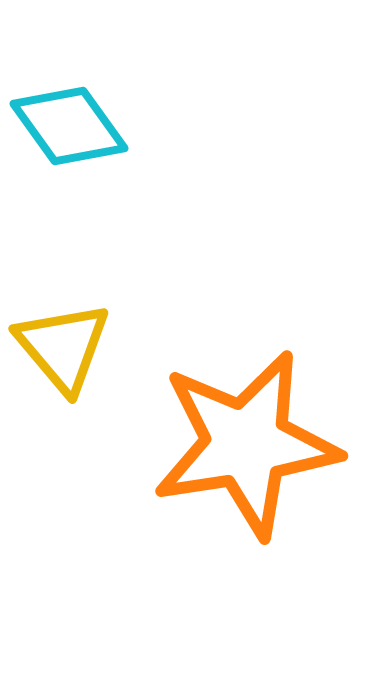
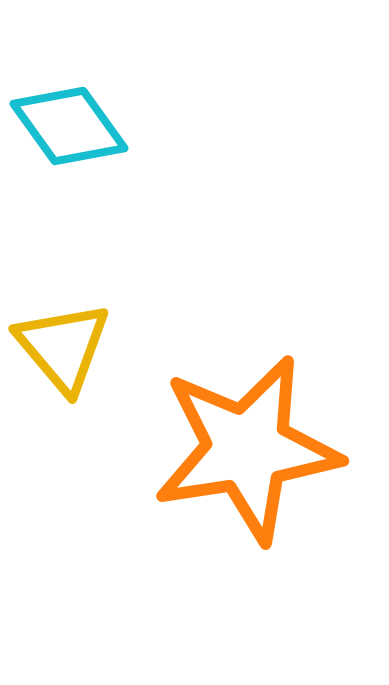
orange star: moved 1 px right, 5 px down
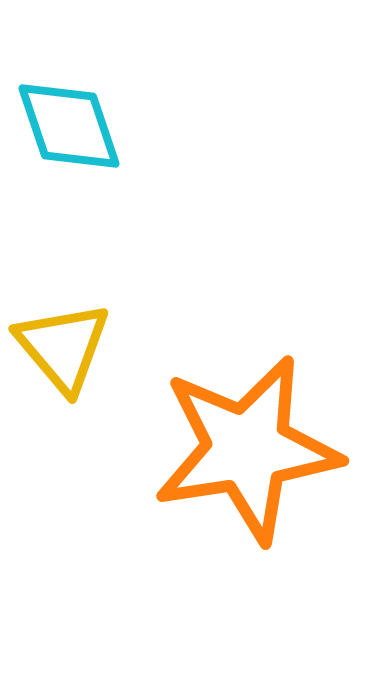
cyan diamond: rotated 17 degrees clockwise
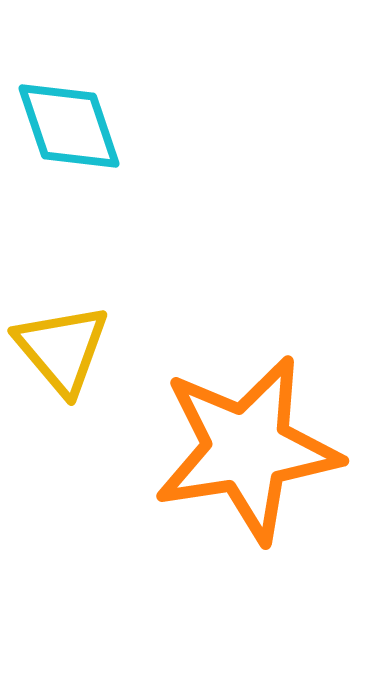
yellow triangle: moved 1 px left, 2 px down
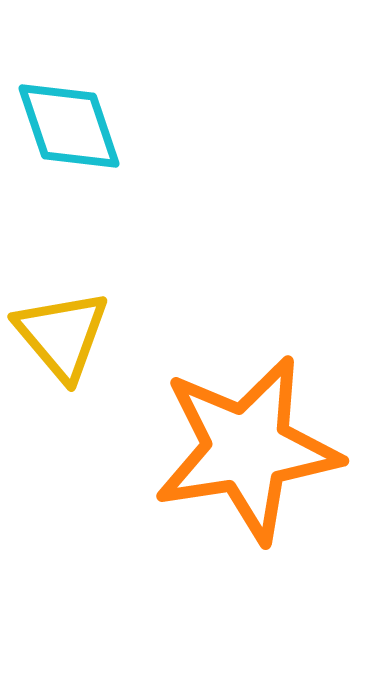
yellow triangle: moved 14 px up
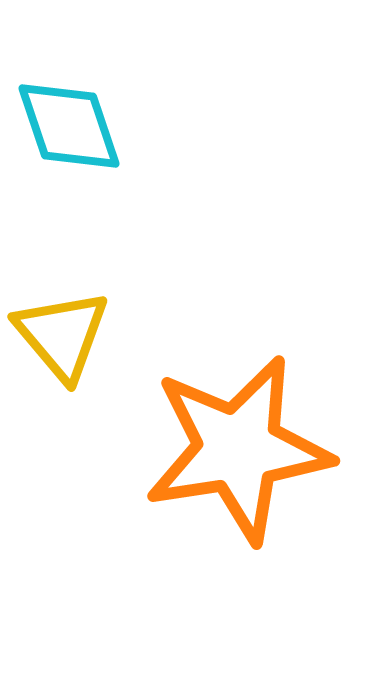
orange star: moved 9 px left
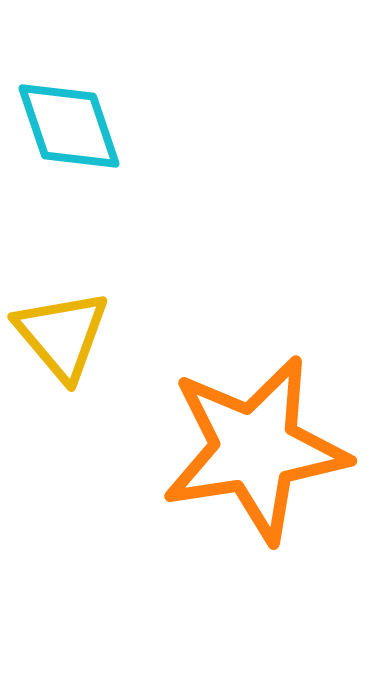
orange star: moved 17 px right
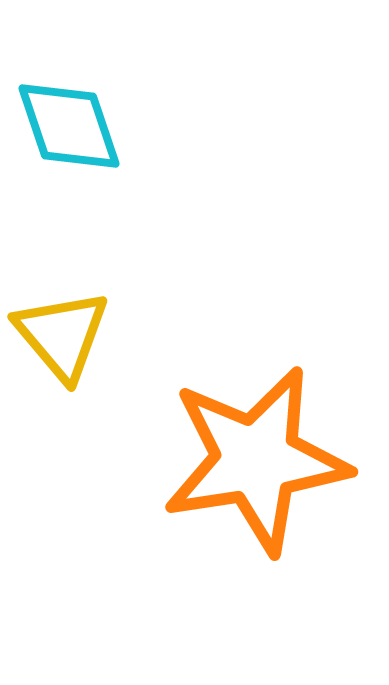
orange star: moved 1 px right, 11 px down
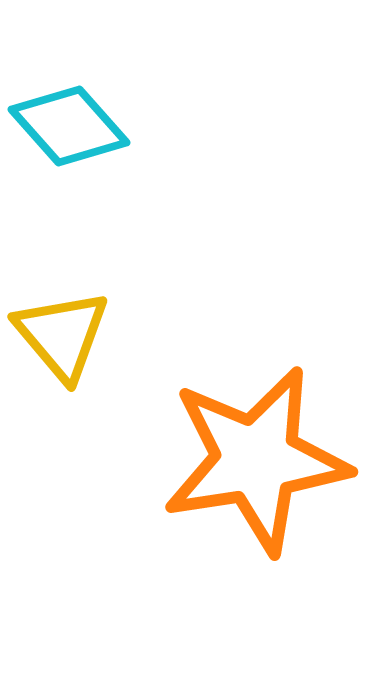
cyan diamond: rotated 23 degrees counterclockwise
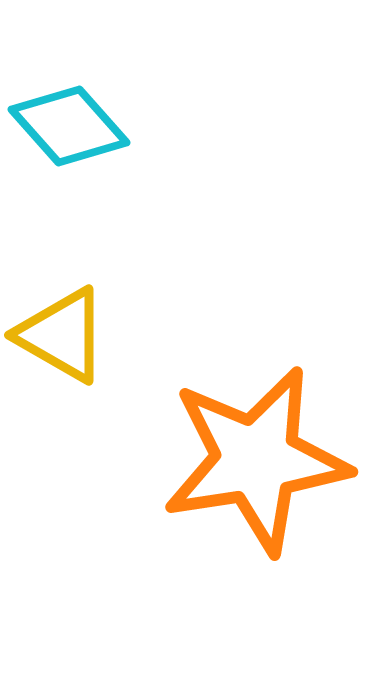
yellow triangle: rotated 20 degrees counterclockwise
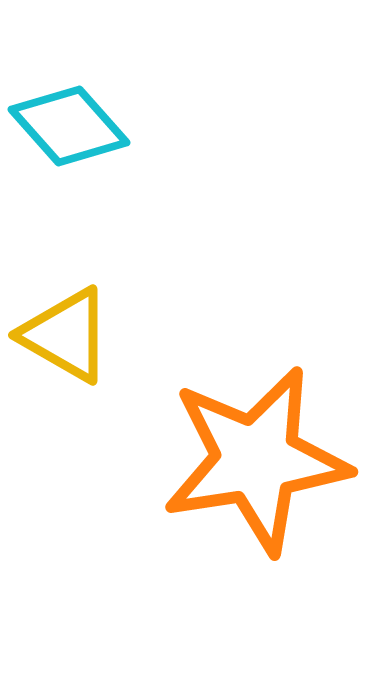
yellow triangle: moved 4 px right
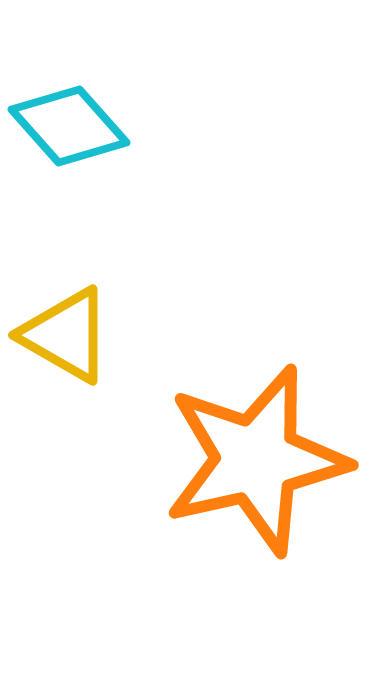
orange star: rotated 4 degrees counterclockwise
